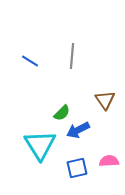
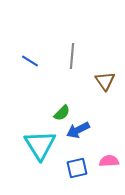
brown triangle: moved 19 px up
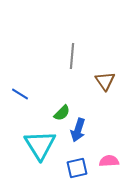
blue line: moved 10 px left, 33 px down
blue arrow: rotated 45 degrees counterclockwise
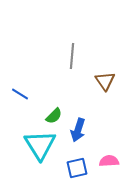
green semicircle: moved 8 px left, 3 px down
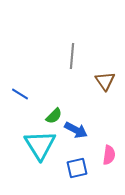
blue arrow: moved 2 px left; rotated 80 degrees counterclockwise
pink semicircle: moved 6 px up; rotated 102 degrees clockwise
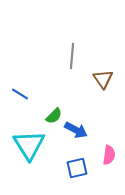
brown triangle: moved 2 px left, 2 px up
cyan triangle: moved 11 px left
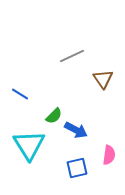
gray line: rotated 60 degrees clockwise
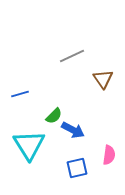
blue line: rotated 48 degrees counterclockwise
blue arrow: moved 3 px left
